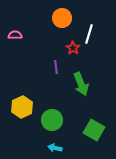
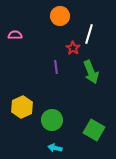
orange circle: moved 2 px left, 2 px up
green arrow: moved 10 px right, 12 px up
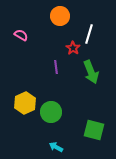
pink semicircle: moved 6 px right; rotated 32 degrees clockwise
yellow hexagon: moved 3 px right, 4 px up
green circle: moved 1 px left, 8 px up
green square: rotated 15 degrees counterclockwise
cyan arrow: moved 1 px right, 1 px up; rotated 16 degrees clockwise
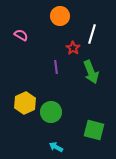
white line: moved 3 px right
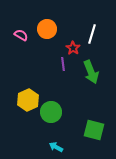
orange circle: moved 13 px left, 13 px down
purple line: moved 7 px right, 3 px up
yellow hexagon: moved 3 px right, 3 px up
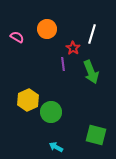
pink semicircle: moved 4 px left, 2 px down
green square: moved 2 px right, 5 px down
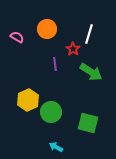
white line: moved 3 px left
red star: moved 1 px down
purple line: moved 8 px left
green arrow: rotated 35 degrees counterclockwise
green square: moved 8 px left, 12 px up
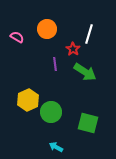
green arrow: moved 6 px left
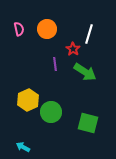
pink semicircle: moved 2 px right, 8 px up; rotated 48 degrees clockwise
cyan arrow: moved 33 px left
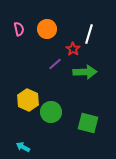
purple line: rotated 56 degrees clockwise
green arrow: rotated 35 degrees counterclockwise
yellow hexagon: rotated 10 degrees counterclockwise
